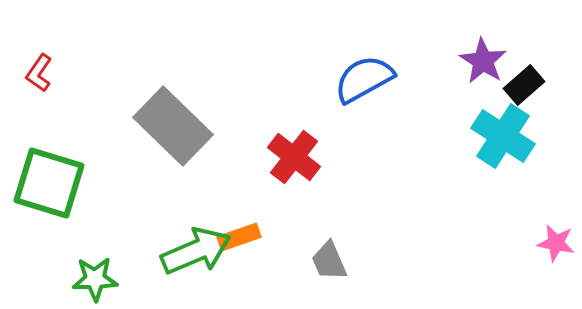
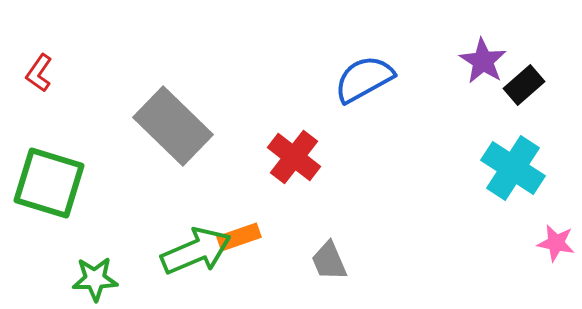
cyan cross: moved 10 px right, 32 px down
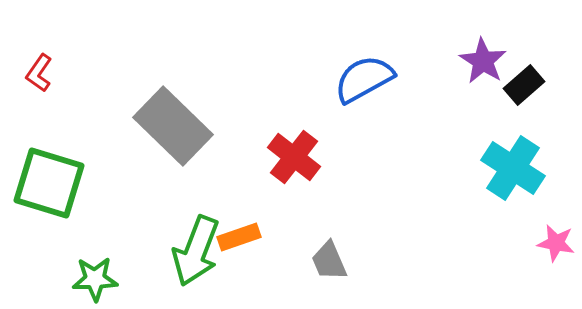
green arrow: rotated 134 degrees clockwise
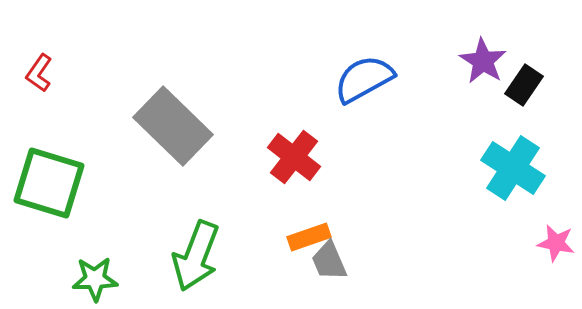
black rectangle: rotated 15 degrees counterclockwise
orange rectangle: moved 70 px right
green arrow: moved 5 px down
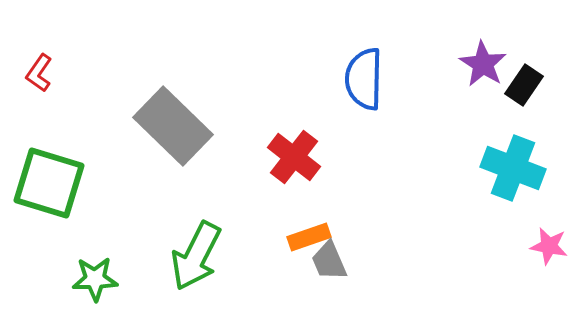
purple star: moved 3 px down
blue semicircle: rotated 60 degrees counterclockwise
cyan cross: rotated 12 degrees counterclockwise
pink star: moved 7 px left, 3 px down
green arrow: rotated 6 degrees clockwise
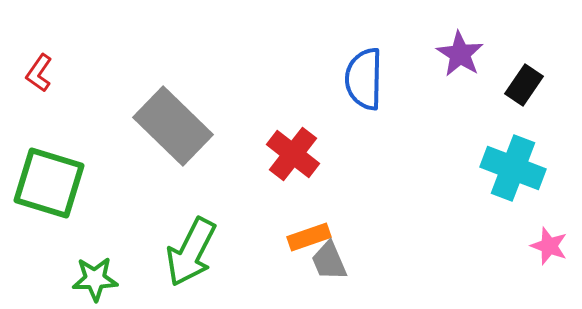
purple star: moved 23 px left, 10 px up
red cross: moved 1 px left, 3 px up
pink star: rotated 9 degrees clockwise
green arrow: moved 5 px left, 4 px up
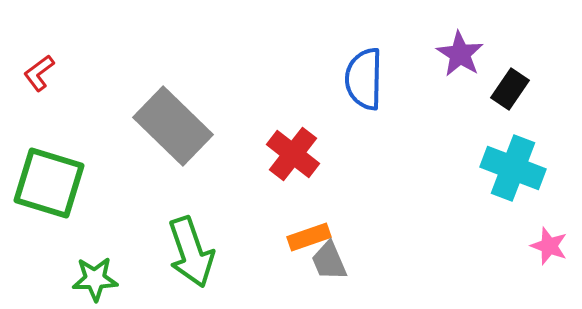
red L-shape: rotated 18 degrees clockwise
black rectangle: moved 14 px left, 4 px down
green arrow: rotated 46 degrees counterclockwise
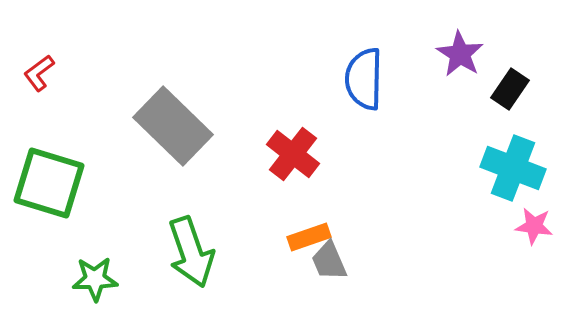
pink star: moved 15 px left, 20 px up; rotated 12 degrees counterclockwise
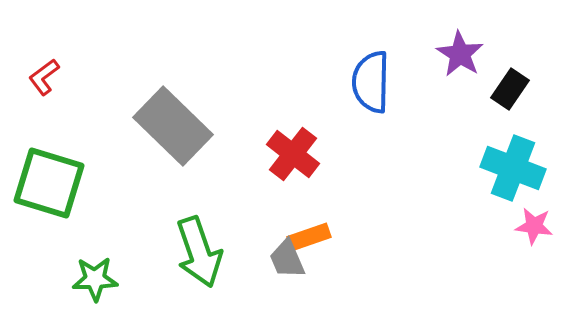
red L-shape: moved 5 px right, 4 px down
blue semicircle: moved 7 px right, 3 px down
green arrow: moved 8 px right
gray trapezoid: moved 42 px left, 2 px up
